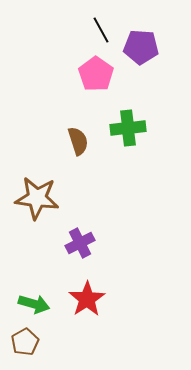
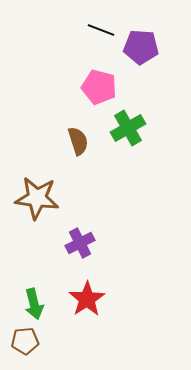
black line: rotated 40 degrees counterclockwise
pink pentagon: moved 3 px right, 13 px down; rotated 20 degrees counterclockwise
green cross: rotated 24 degrees counterclockwise
green arrow: rotated 60 degrees clockwise
brown pentagon: moved 1 px up; rotated 24 degrees clockwise
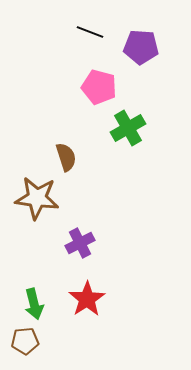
black line: moved 11 px left, 2 px down
brown semicircle: moved 12 px left, 16 px down
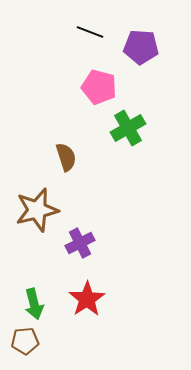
brown star: moved 12 px down; rotated 21 degrees counterclockwise
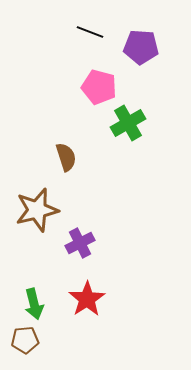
green cross: moved 5 px up
brown pentagon: moved 1 px up
